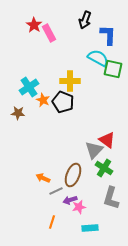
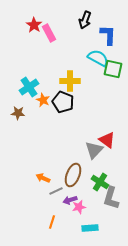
green cross: moved 4 px left, 14 px down
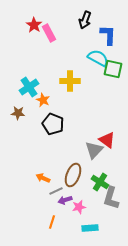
black pentagon: moved 10 px left, 22 px down
purple arrow: moved 5 px left
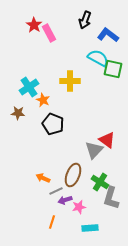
blue L-shape: rotated 55 degrees counterclockwise
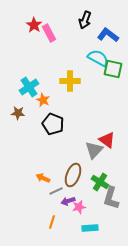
purple arrow: moved 3 px right, 1 px down
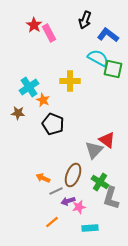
orange line: rotated 32 degrees clockwise
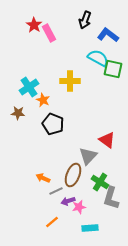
gray triangle: moved 6 px left, 6 px down
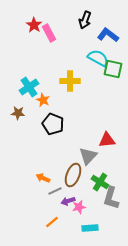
red triangle: rotated 42 degrees counterclockwise
gray line: moved 1 px left
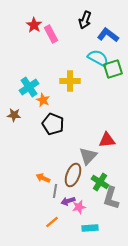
pink rectangle: moved 2 px right, 1 px down
green square: rotated 30 degrees counterclockwise
brown star: moved 4 px left, 2 px down
gray line: rotated 56 degrees counterclockwise
